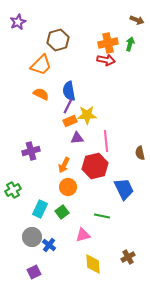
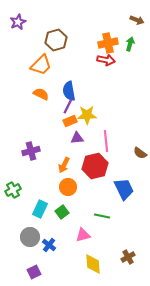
brown hexagon: moved 2 px left
brown semicircle: rotated 40 degrees counterclockwise
gray circle: moved 2 px left
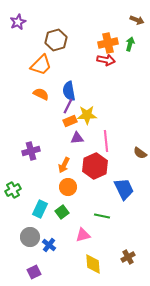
red hexagon: rotated 10 degrees counterclockwise
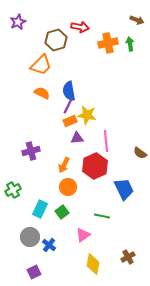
green arrow: rotated 24 degrees counterclockwise
red arrow: moved 26 px left, 33 px up
orange semicircle: moved 1 px right, 1 px up
yellow star: rotated 12 degrees clockwise
pink triangle: rotated 21 degrees counterclockwise
yellow diamond: rotated 15 degrees clockwise
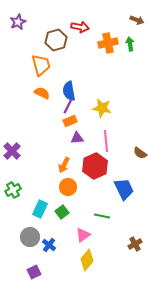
orange trapezoid: rotated 60 degrees counterclockwise
yellow star: moved 15 px right, 7 px up
purple cross: moved 19 px left; rotated 30 degrees counterclockwise
brown cross: moved 7 px right, 13 px up
yellow diamond: moved 6 px left, 4 px up; rotated 30 degrees clockwise
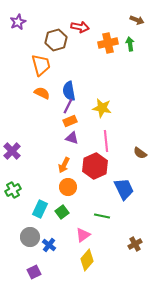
purple triangle: moved 5 px left; rotated 24 degrees clockwise
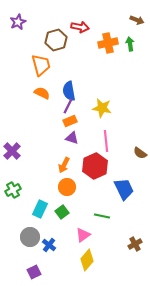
orange circle: moved 1 px left
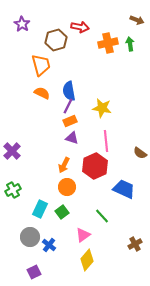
purple star: moved 4 px right, 2 px down; rotated 14 degrees counterclockwise
blue trapezoid: rotated 40 degrees counterclockwise
green line: rotated 35 degrees clockwise
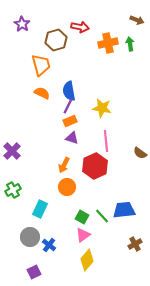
blue trapezoid: moved 21 px down; rotated 30 degrees counterclockwise
green square: moved 20 px right, 5 px down; rotated 24 degrees counterclockwise
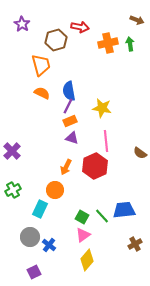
orange arrow: moved 2 px right, 2 px down
orange circle: moved 12 px left, 3 px down
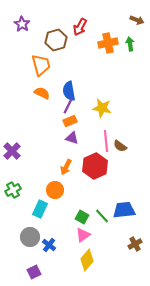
red arrow: rotated 108 degrees clockwise
brown semicircle: moved 20 px left, 7 px up
